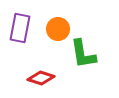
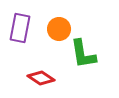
orange circle: moved 1 px right
red diamond: rotated 16 degrees clockwise
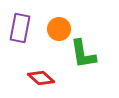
red diamond: rotated 8 degrees clockwise
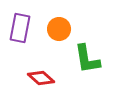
green L-shape: moved 4 px right, 5 px down
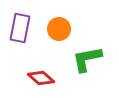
green L-shape: rotated 88 degrees clockwise
